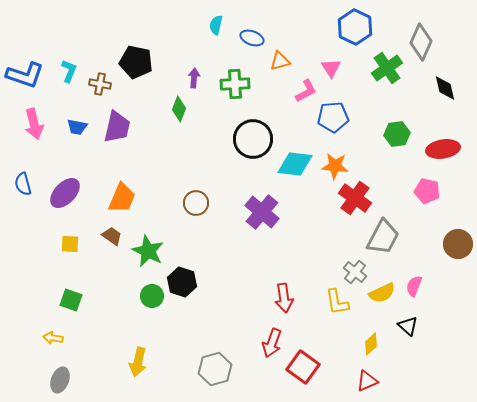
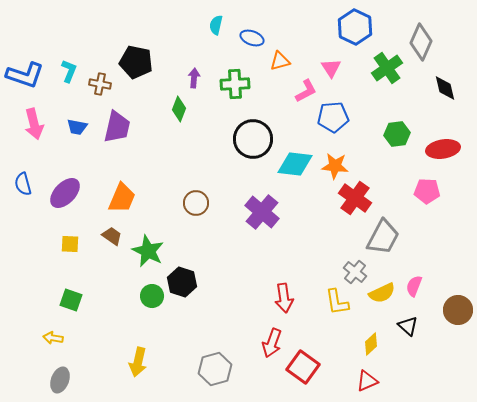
pink pentagon at (427, 191): rotated 10 degrees counterclockwise
brown circle at (458, 244): moved 66 px down
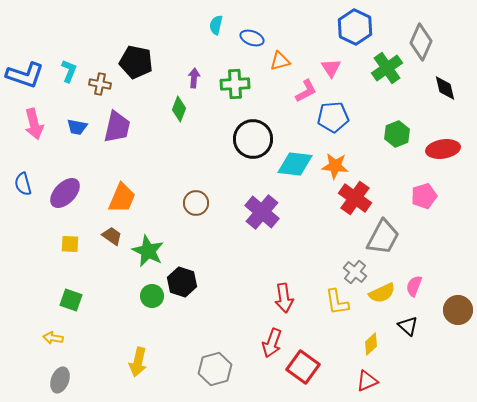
green hexagon at (397, 134): rotated 15 degrees counterclockwise
pink pentagon at (427, 191): moved 3 px left, 5 px down; rotated 20 degrees counterclockwise
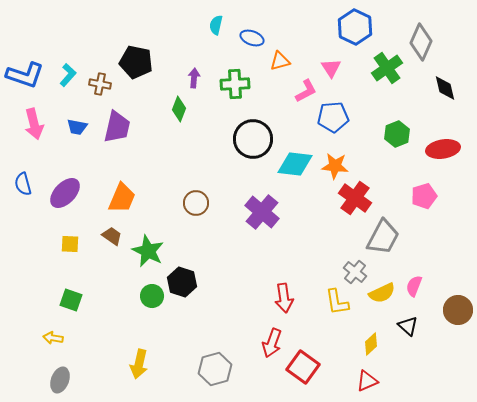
cyan L-shape at (69, 71): moved 1 px left, 4 px down; rotated 20 degrees clockwise
yellow arrow at (138, 362): moved 1 px right, 2 px down
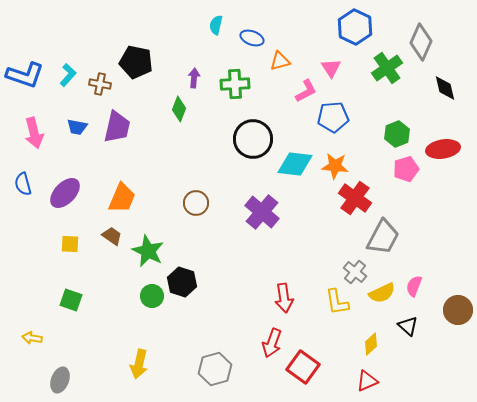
pink arrow at (34, 124): moved 9 px down
pink pentagon at (424, 196): moved 18 px left, 27 px up
yellow arrow at (53, 338): moved 21 px left
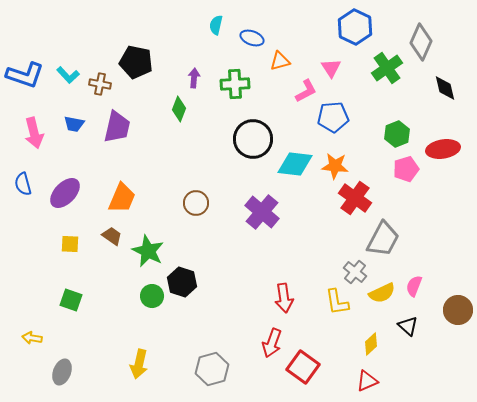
cyan L-shape at (68, 75): rotated 95 degrees clockwise
blue trapezoid at (77, 127): moved 3 px left, 3 px up
gray trapezoid at (383, 237): moved 2 px down
gray hexagon at (215, 369): moved 3 px left
gray ellipse at (60, 380): moved 2 px right, 8 px up
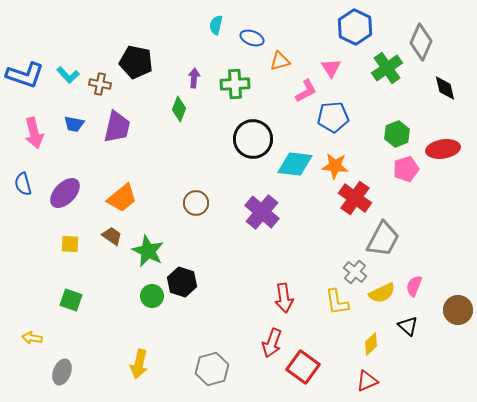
orange trapezoid at (122, 198): rotated 28 degrees clockwise
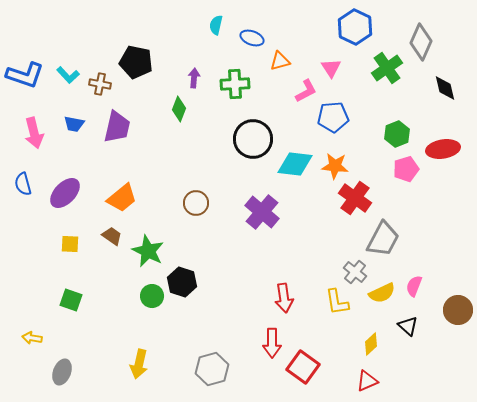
red arrow at (272, 343): rotated 20 degrees counterclockwise
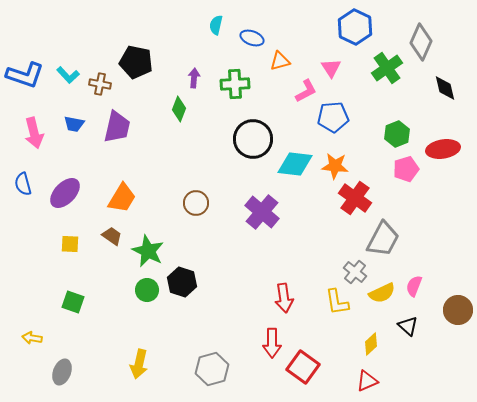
orange trapezoid at (122, 198): rotated 20 degrees counterclockwise
green circle at (152, 296): moved 5 px left, 6 px up
green square at (71, 300): moved 2 px right, 2 px down
